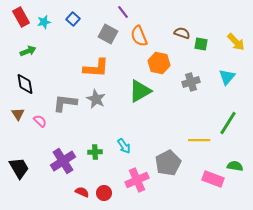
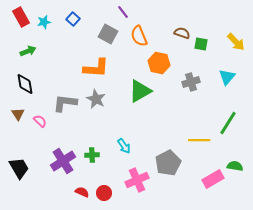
green cross: moved 3 px left, 3 px down
pink rectangle: rotated 50 degrees counterclockwise
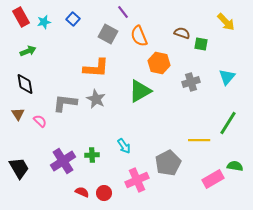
yellow arrow: moved 10 px left, 20 px up
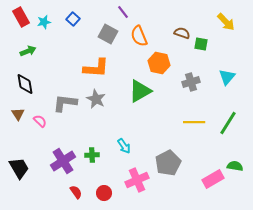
yellow line: moved 5 px left, 18 px up
red semicircle: moved 6 px left; rotated 32 degrees clockwise
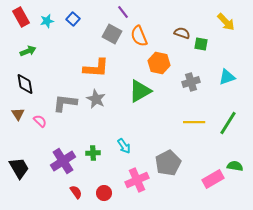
cyan star: moved 3 px right, 1 px up
gray square: moved 4 px right
cyan triangle: rotated 30 degrees clockwise
green cross: moved 1 px right, 2 px up
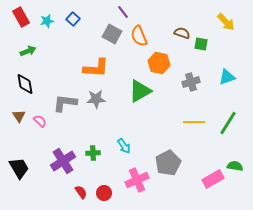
gray star: rotated 30 degrees counterclockwise
brown triangle: moved 1 px right, 2 px down
red semicircle: moved 5 px right
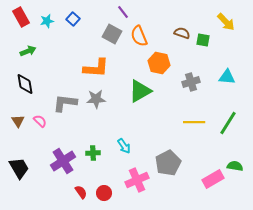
green square: moved 2 px right, 4 px up
cyan triangle: rotated 24 degrees clockwise
brown triangle: moved 1 px left, 5 px down
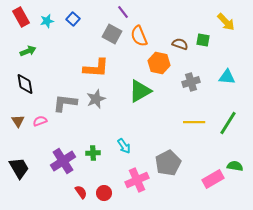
brown semicircle: moved 2 px left, 11 px down
gray star: rotated 18 degrees counterclockwise
pink semicircle: rotated 64 degrees counterclockwise
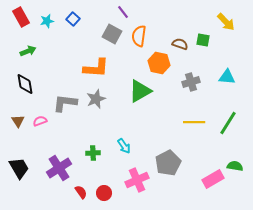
orange semicircle: rotated 30 degrees clockwise
purple cross: moved 4 px left, 7 px down
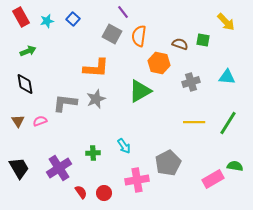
pink cross: rotated 15 degrees clockwise
